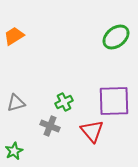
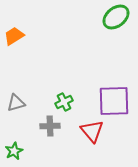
green ellipse: moved 20 px up
gray cross: rotated 24 degrees counterclockwise
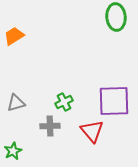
green ellipse: rotated 56 degrees counterclockwise
green star: moved 1 px left
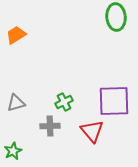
orange trapezoid: moved 2 px right, 1 px up
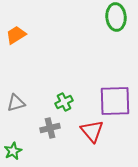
purple square: moved 1 px right
gray cross: moved 2 px down; rotated 12 degrees counterclockwise
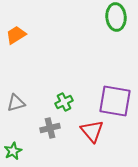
purple square: rotated 12 degrees clockwise
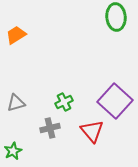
purple square: rotated 32 degrees clockwise
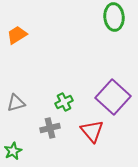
green ellipse: moved 2 px left
orange trapezoid: moved 1 px right
purple square: moved 2 px left, 4 px up
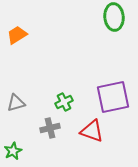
purple square: rotated 36 degrees clockwise
red triangle: rotated 30 degrees counterclockwise
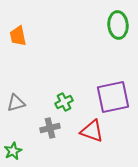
green ellipse: moved 4 px right, 8 px down
orange trapezoid: moved 1 px right, 1 px down; rotated 70 degrees counterclockwise
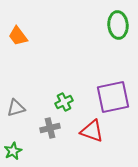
orange trapezoid: rotated 25 degrees counterclockwise
gray triangle: moved 5 px down
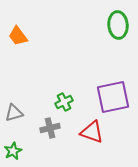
gray triangle: moved 2 px left, 5 px down
red triangle: moved 1 px down
